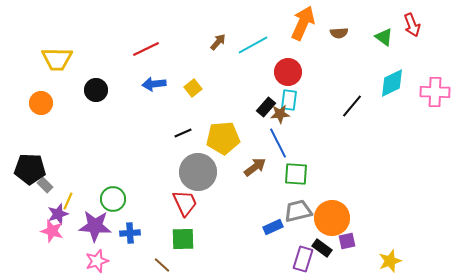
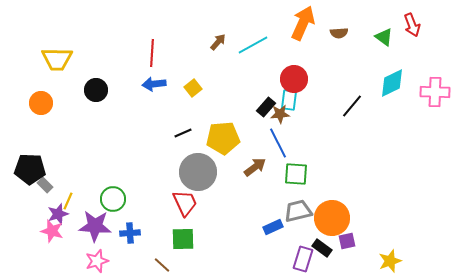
red line at (146, 49): moved 6 px right, 4 px down; rotated 60 degrees counterclockwise
red circle at (288, 72): moved 6 px right, 7 px down
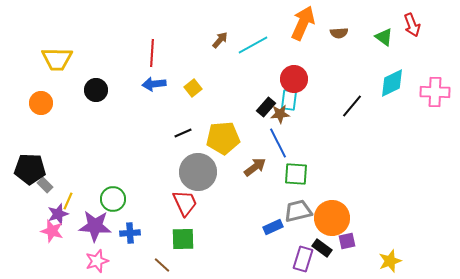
brown arrow at (218, 42): moved 2 px right, 2 px up
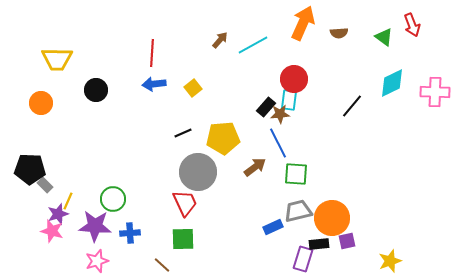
black rectangle at (322, 248): moved 3 px left, 4 px up; rotated 42 degrees counterclockwise
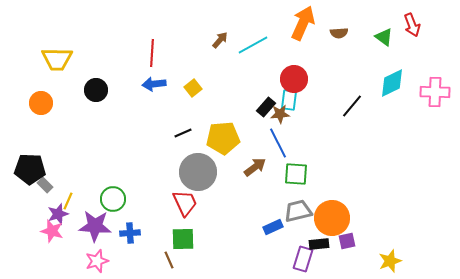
brown line at (162, 265): moved 7 px right, 5 px up; rotated 24 degrees clockwise
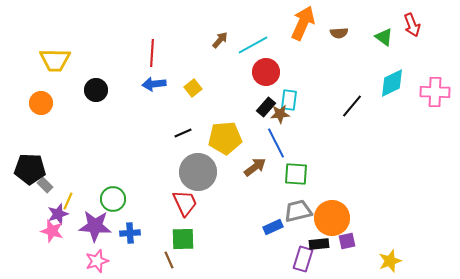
yellow trapezoid at (57, 59): moved 2 px left, 1 px down
red circle at (294, 79): moved 28 px left, 7 px up
yellow pentagon at (223, 138): moved 2 px right
blue line at (278, 143): moved 2 px left
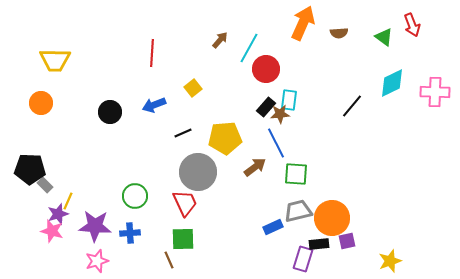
cyan line at (253, 45): moved 4 px left, 3 px down; rotated 32 degrees counterclockwise
red circle at (266, 72): moved 3 px up
blue arrow at (154, 84): moved 21 px down; rotated 15 degrees counterclockwise
black circle at (96, 90): moved 14 px right, 22 px down
green circle at (113, 199): moved 22 px right, 3 px up
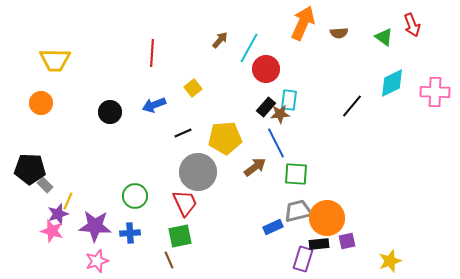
orange circle at (332, 218): moved 5 px left
green square at (183, 239): moved 3 px left, 3 px up; rotated 10 degrees counterclockwise
